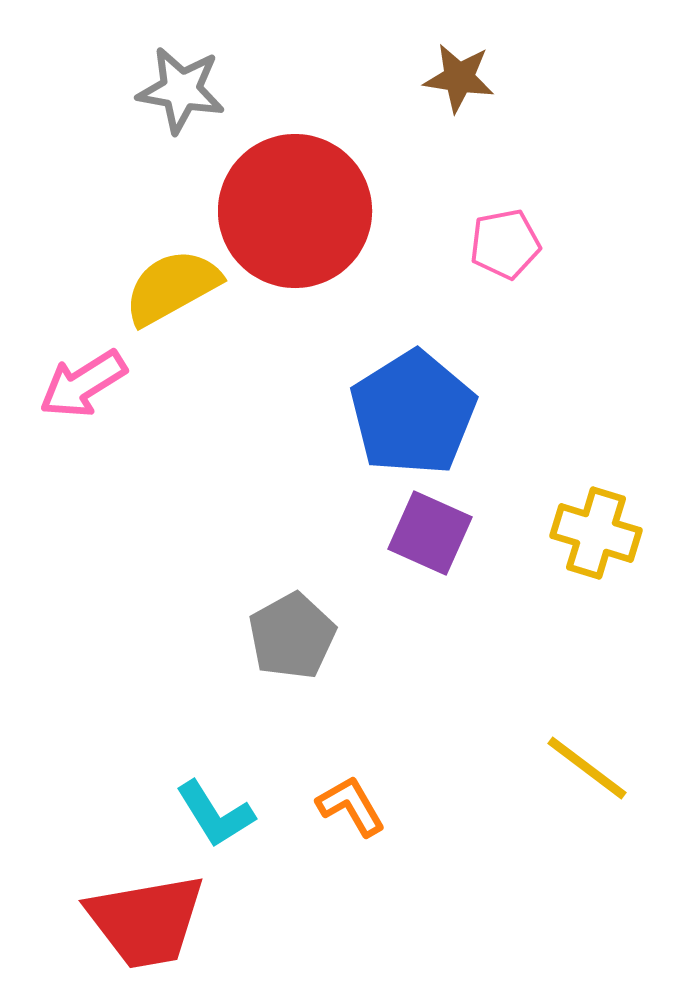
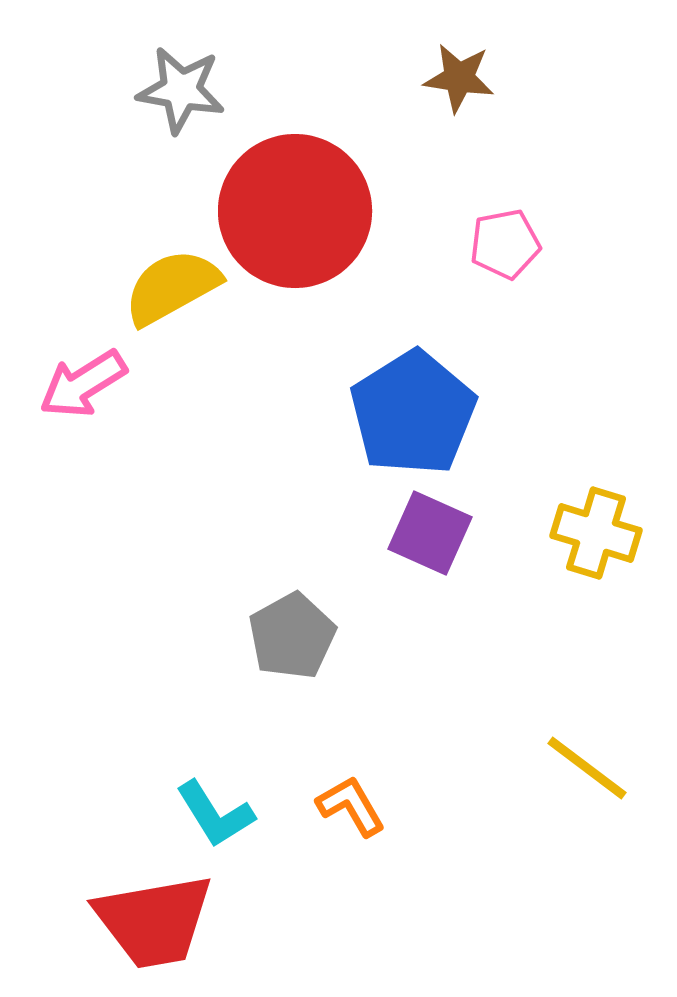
red trapezoid: moved 8 px right
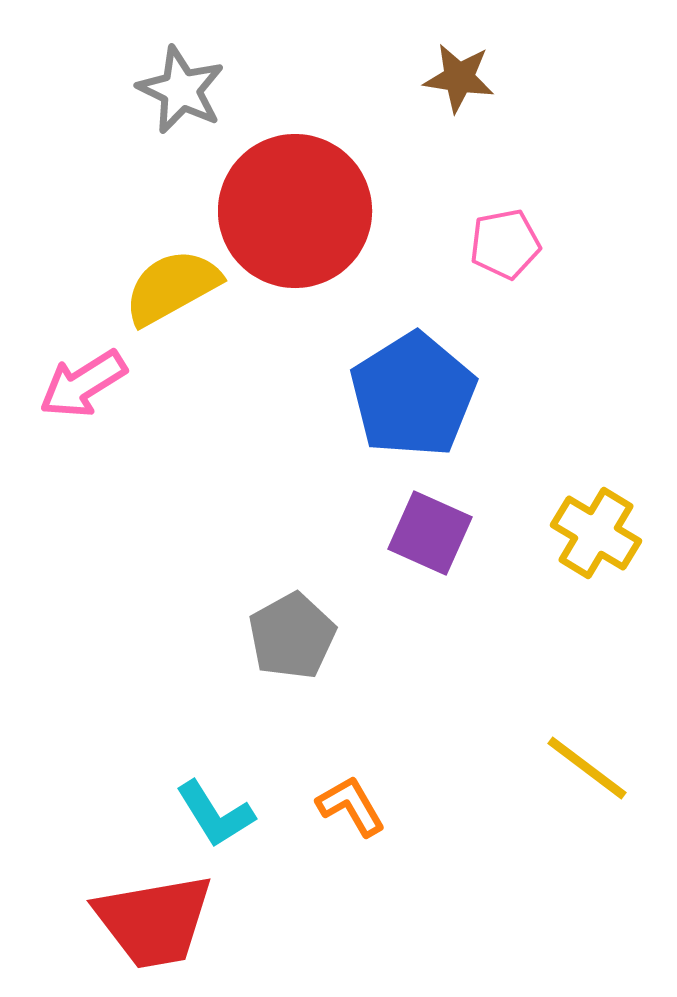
gray star: rotated 16 degrees clockwise
blue pentagon: moved 18 px up
yellow cross: rotated 14 degrees clockwise
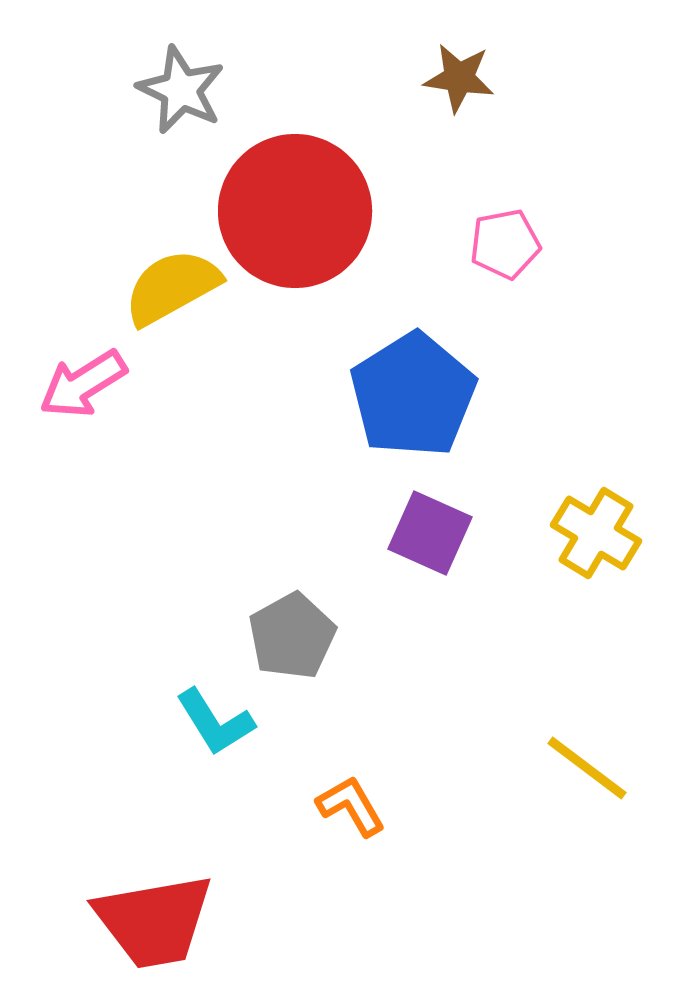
cyan L-shape: moved 92 px up
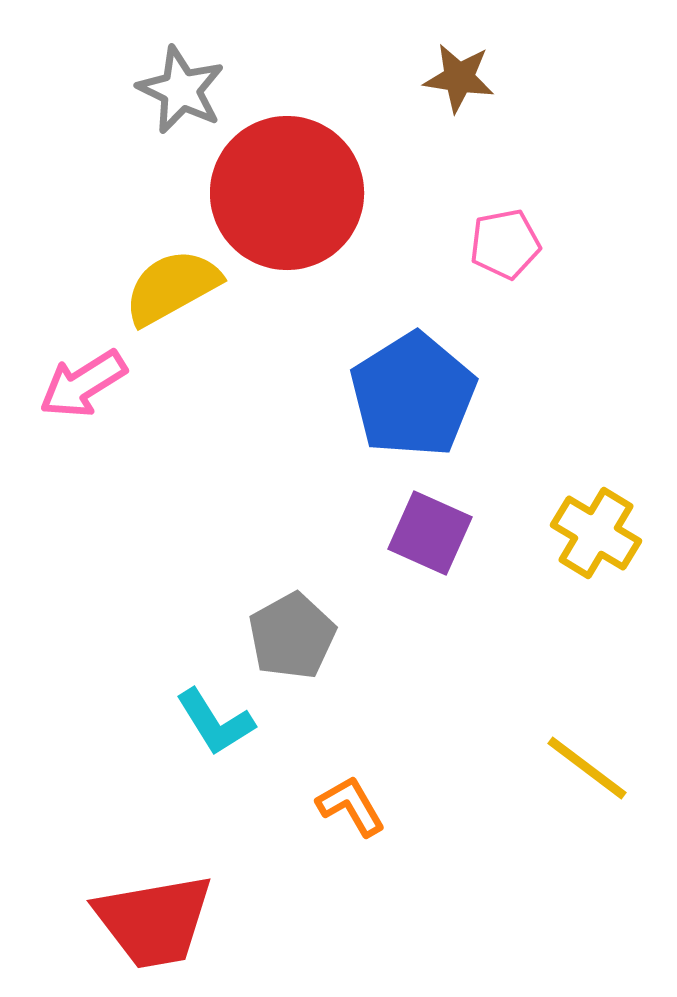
red circle: moved 8 px left, 18 px up
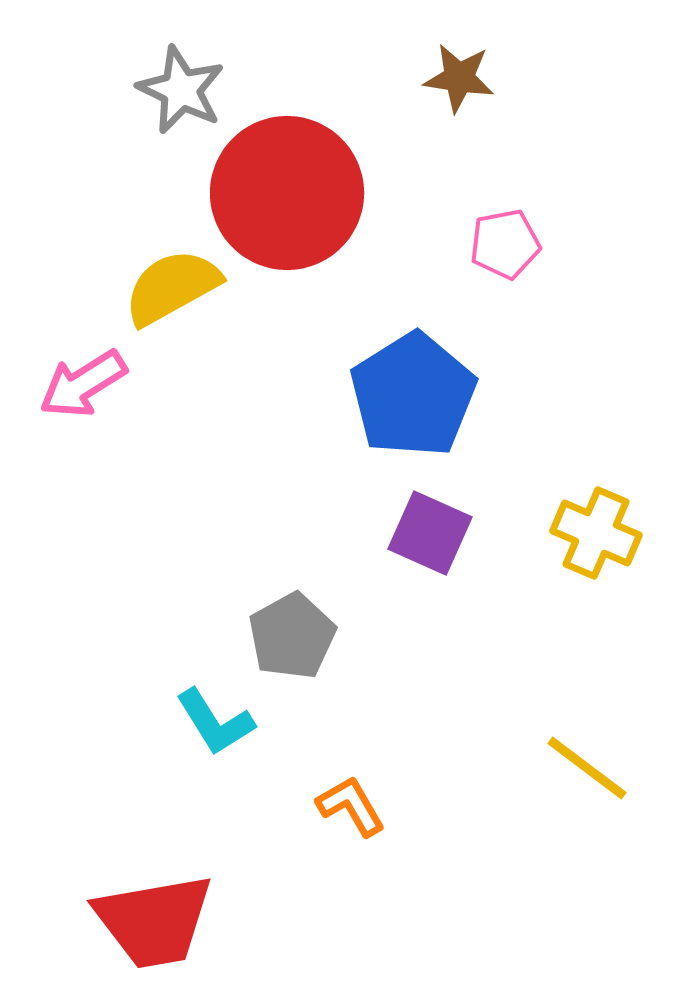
yellow cross: rotated 8 degrees counterclockwise
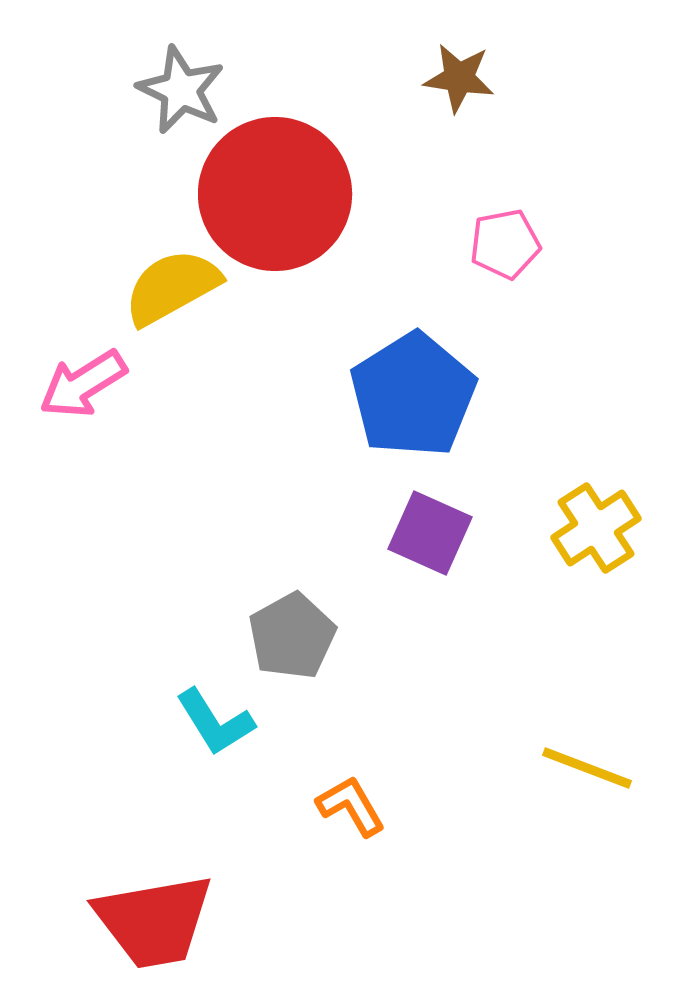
red circle: moved 12 px left, 1 px down
yellow cross: moved 5 px up; rotated 34 degrees clockwise
yellow line: rotated 16 degrees counterclockwise
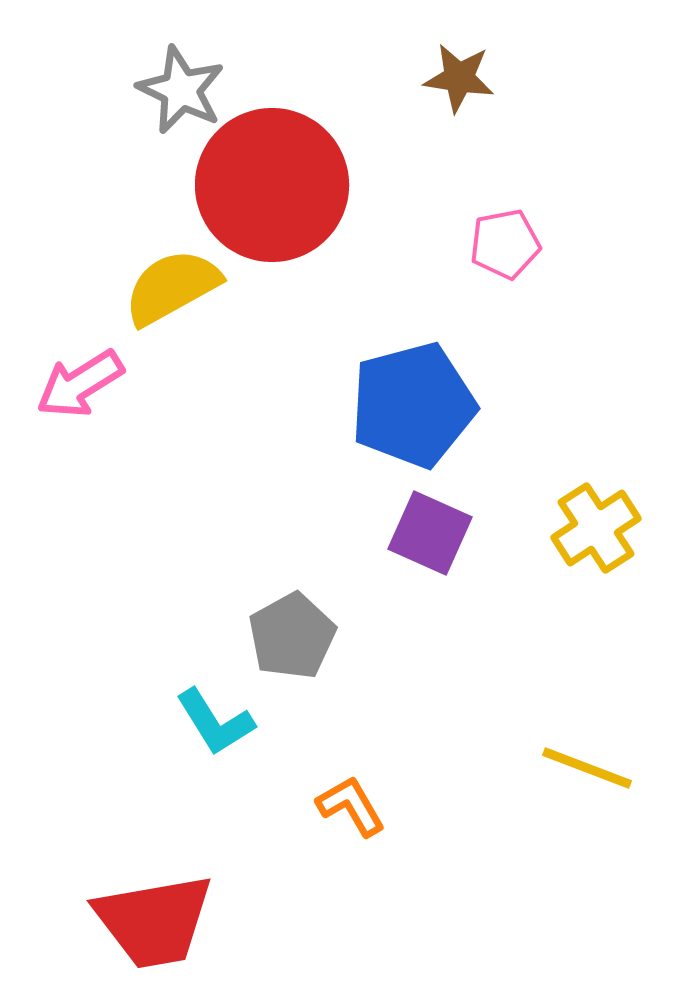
red circle: moved 3 px left, 9 px up
pink arrow: moved 3 px left
blue pentagon: moved 10 px down; rotated 17 degrees clockwise
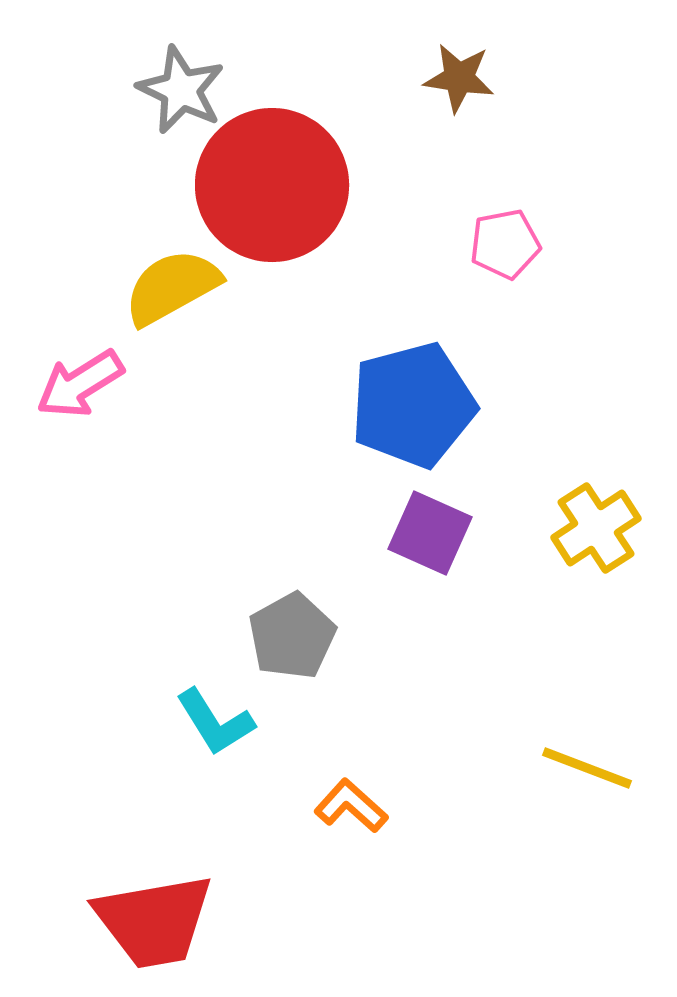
orange L-shape: rotated 18 degrees counterclockwise
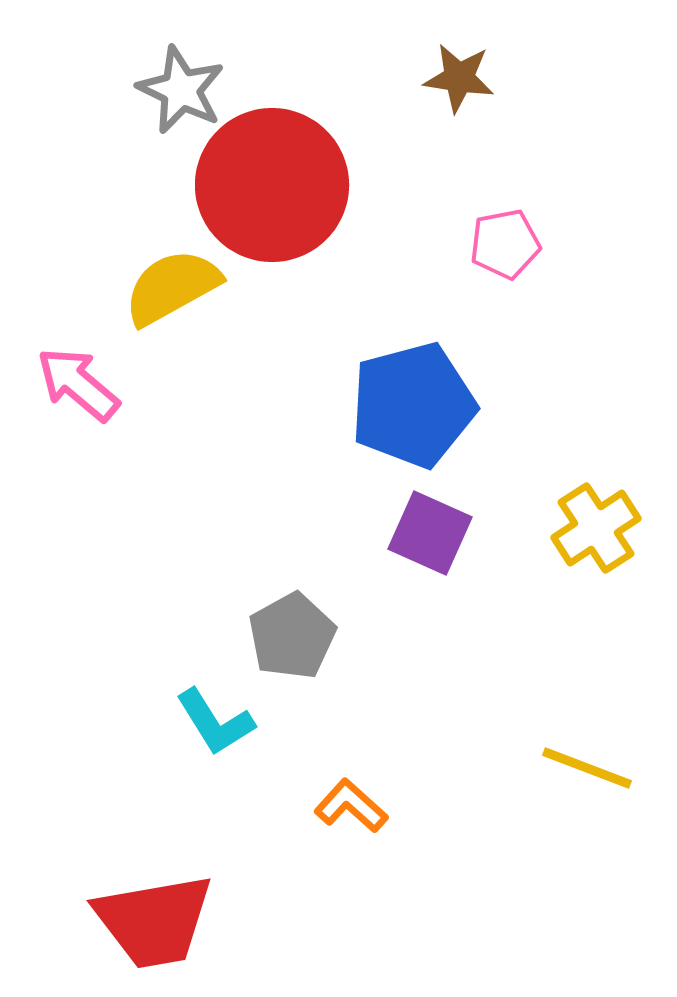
pink arrow: moved 2 px left; rotated 72 degrees clockwise
